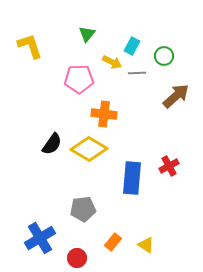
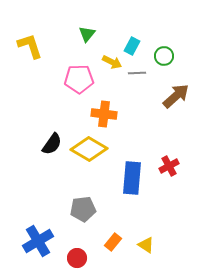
blue cross: moved 2 px left, 3 px down
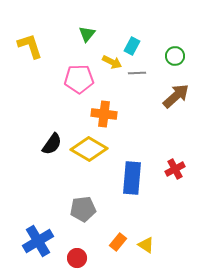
green circle: moved 11 px right
red cross: moved 6 px right, 3 px down
orange rectangle: moved 5 px right
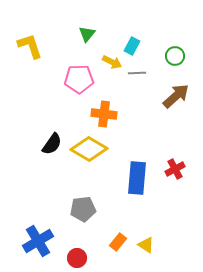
blue rectangle: moved 5 px right
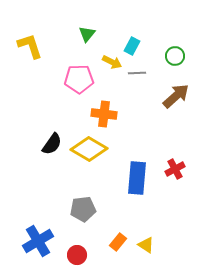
red circle: moved 3 px up
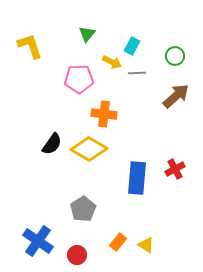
gray pentagon: rotated 25 degrees counterclockwise
blue cross: rotated 24 degrees counterclockwise
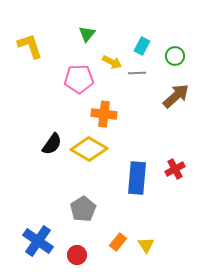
cyan rectangle: moved 10 px right
yellow triangle: rotated 24 degrees clockwise
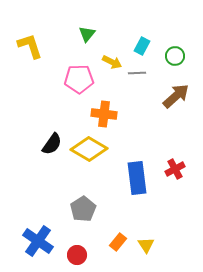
blue rectangle: rotated 12 degrees counterclockwise
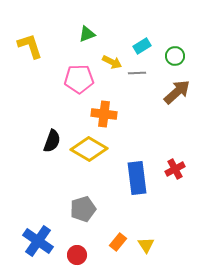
green triangle: rotated 30 degrees clockwise
cyan rectangle: rotated 30 degrees clockwise
brown arrow: moved 1 px right, 4 px up
black semicircle: moved 3 px up; rotated 15 degrees counterclockwise
gray pentagon: rotated 15 degrees clockwise
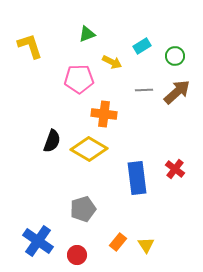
gray line: moved 7 px right, 17 px down
red cross: rotated 24 degrees counterclockwise
